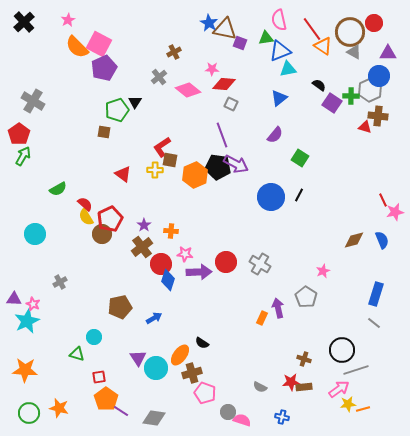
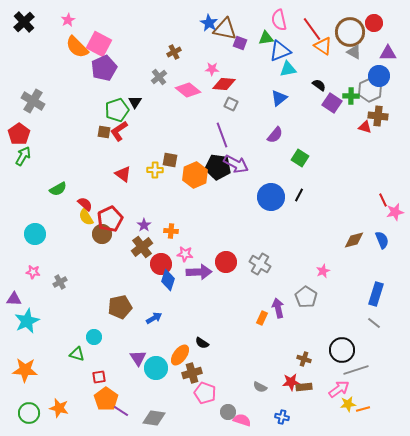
red L-shape at (162, 147): moved 43 px left, 16 px up
pink star at (33, 304): moved 32 px up; rotated 16 degrees counterclockwise
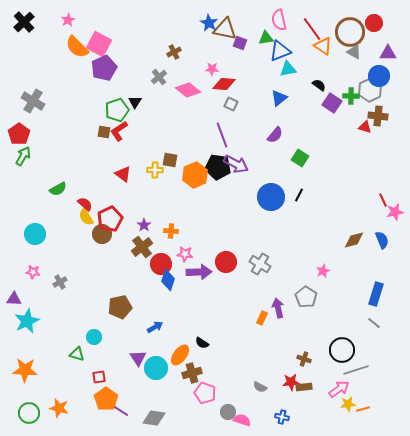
blue arrow at (154, 318): moved 1 px right, 9 px down
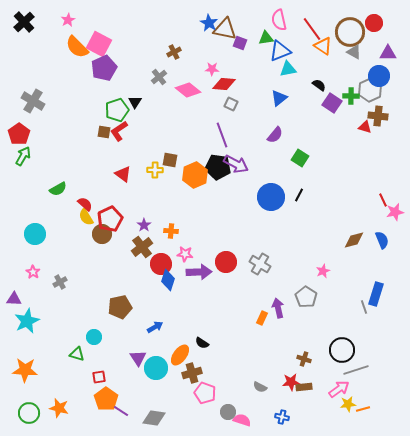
pink star at (33, 272): rotated 24 degrees clockwise
gray line at (374, 323): moved 10 px left, 16 px up; rotated 32 degrees clockwise
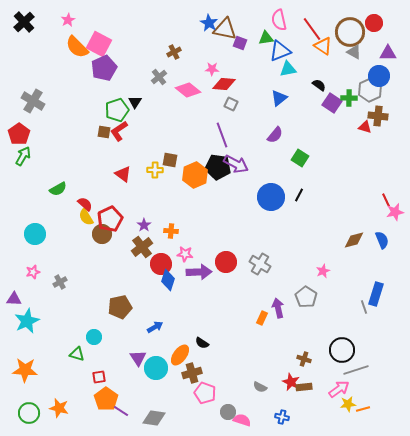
green cross at (351, 96): moved 2 px left, 2 px down
red line at (383, 200): moved 3 px right
pink star at (33, 272): rotated 24 degrees clockwise
red star at (291, 382): rotated 30 degrees clockwise
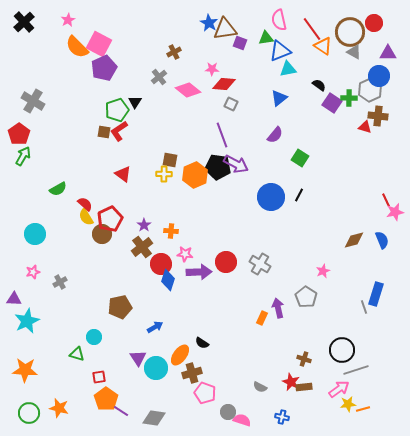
brown triangle at (225, 29): rotated 20 degrees counterclockwise
yellow cross at (155, 170): moved 9 px right, 4 px down
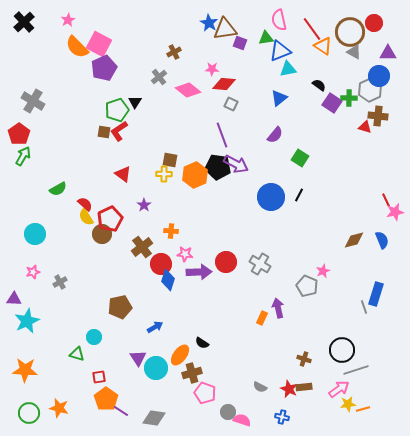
purple star at (144, 225): moved 20 px up
gray pentagon at (306, 297): moved 1 px right, 11 px up; rotated 10 degrees counterclockwise
red star at (291, 382): moved 2 px left, 7 px down
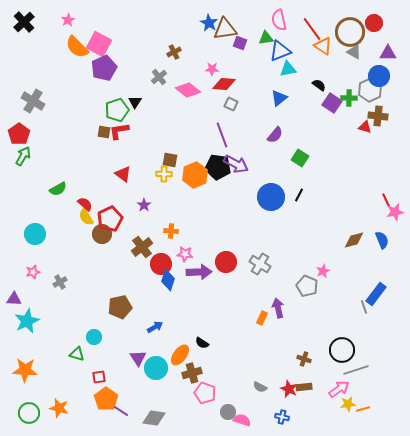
red L-shape at (119, 131): rotated 25 degrees clockwise
blue rectangle at (376, 294): rotated 20 degrees clockwise
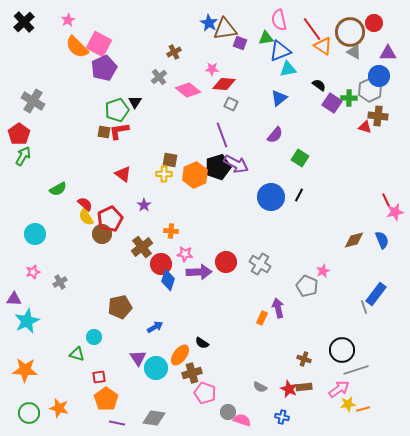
black pentagon at (218, 167): rotated 25 degrees counterclockwise
purple line at (121, 411): moved 4 px left, 12 px down; rotated 21 degrees counterclockwise
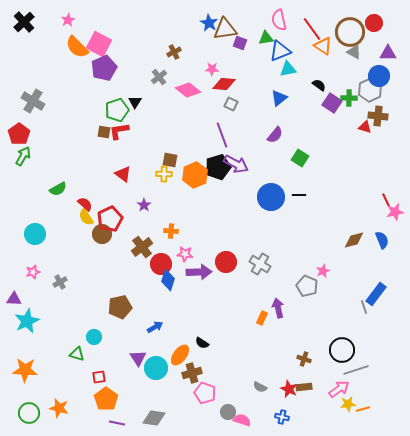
black line at (299, 195): rotated 64 degrees clockwise
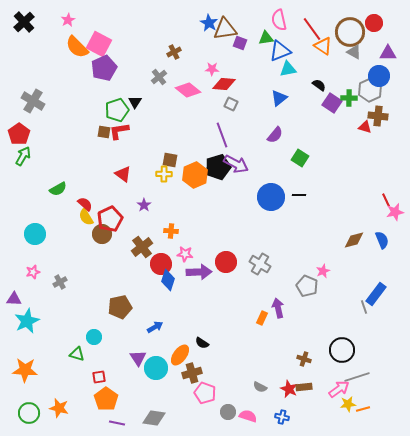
gray line at (356, 370): moved 1 px right, 7 px down
pink semicircle at (242, 420): moved 6 px right, 4 px up
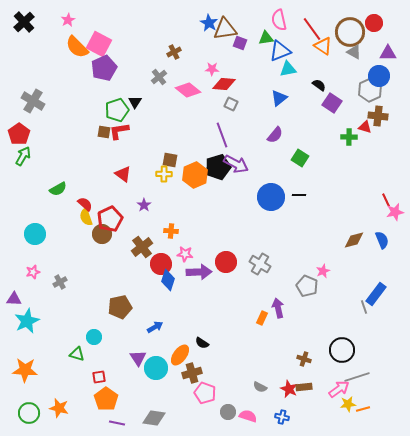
green cross at (349, 98): moved 39 px down
yellow semicircle at (86, 217): rotated 12 degrees clockwise
